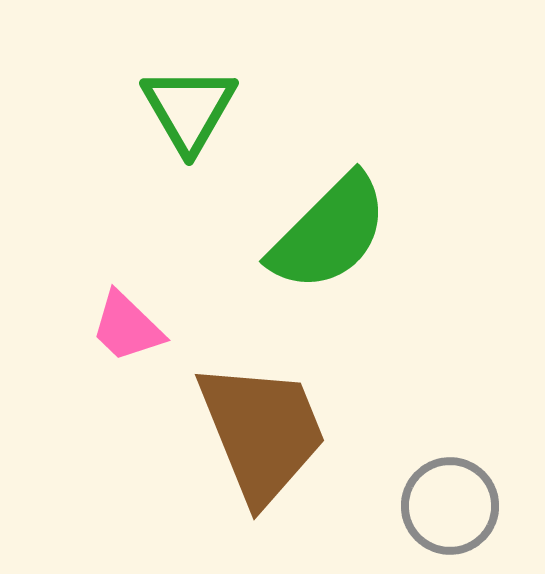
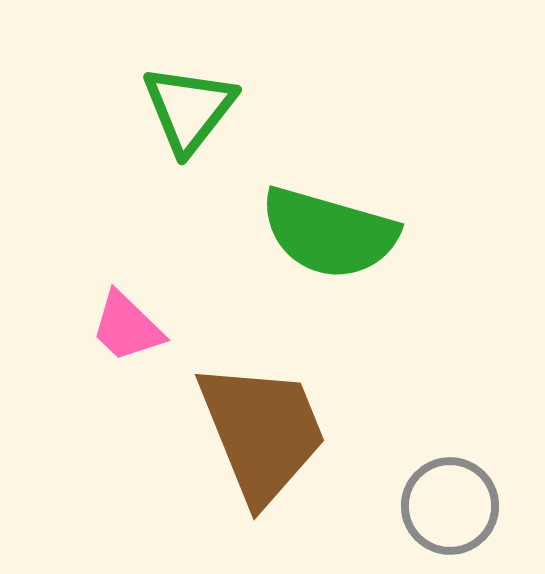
green triangle: rotated 8 degrees clockwise
green semicircle: rotated 61 degrees clockwise
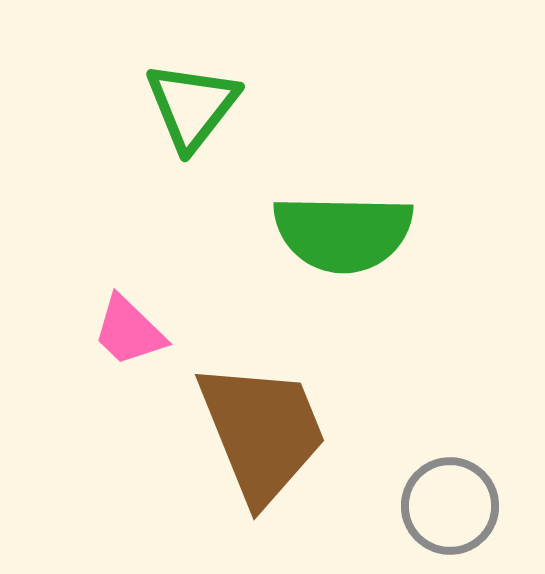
green triangle: moved 3 px right, 3 px up
green semicircle: moved 14 px right; rotated 15 degrees counterclockwise
pink trapezoid: moved 2 px right, 4 px down
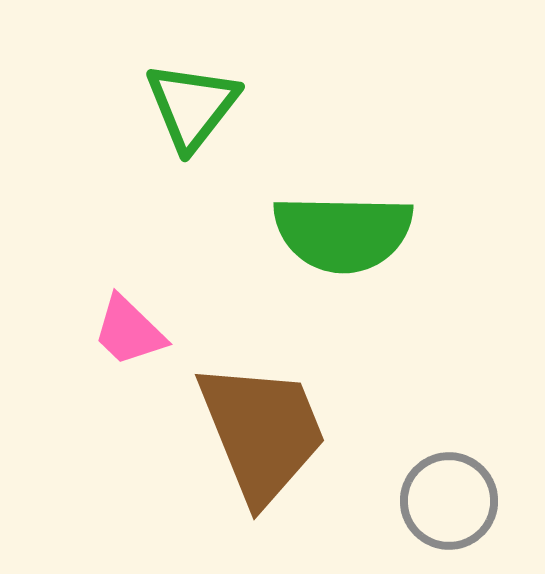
gray circle: moved 1 px left, 5 px up
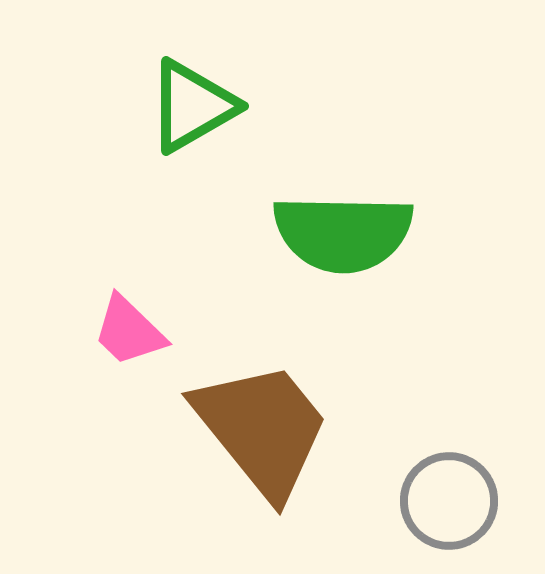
green triangle: rotated 22 degrees clockwise
brown trapezoid: moved 3 px up; rotated 17 degrees counterclockwise
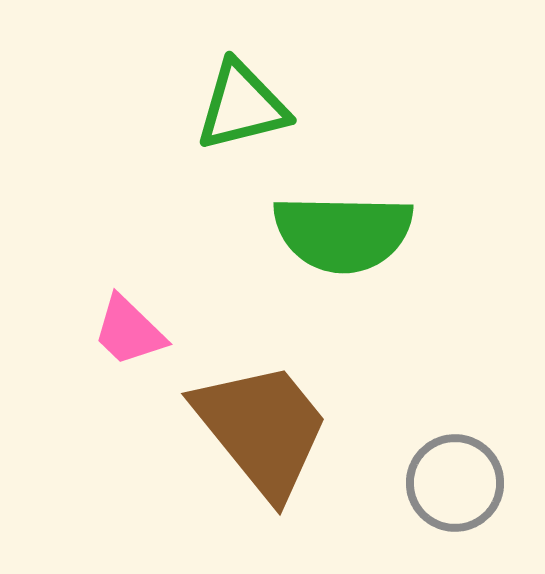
green triangle: moved 50 px right; rotated 16 degrees clockwise
gray circle: moved 6 px right, 18 px up
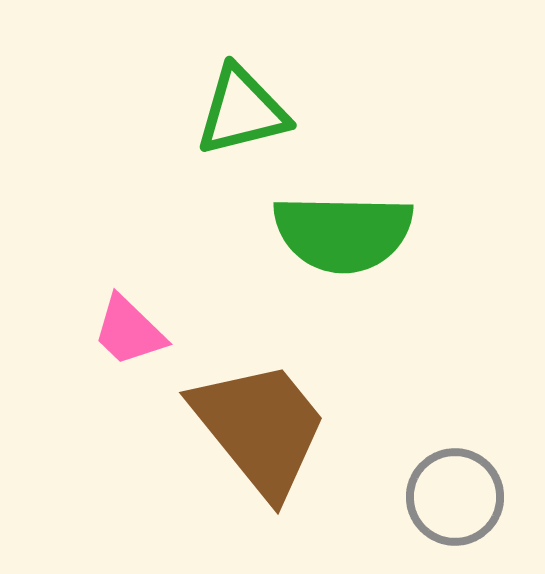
green triangle: moved 5 px down
brown trapezoid: moved 2 px left, 1 px up
gray circle: moved 14 px down
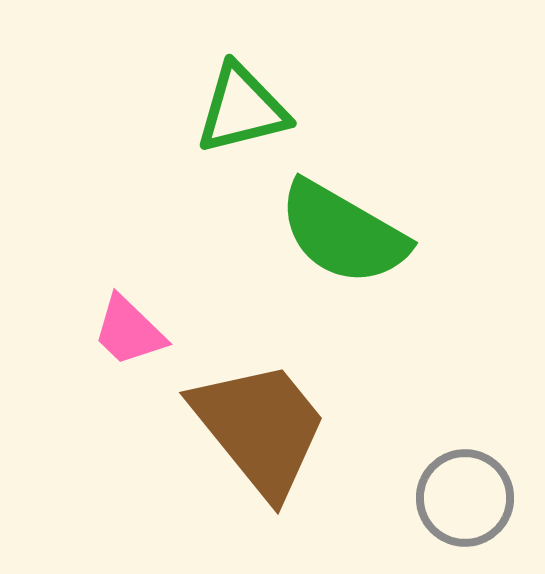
green triangle: moved 2 px up
green semicircle: rotated 29 degrees clockwise
gray circle: moved 10 px right, 1 px down
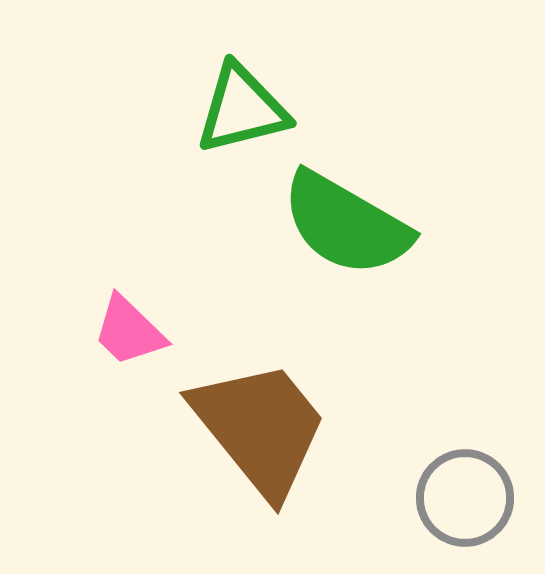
green semicircle: moved 3 px right, 9 px up
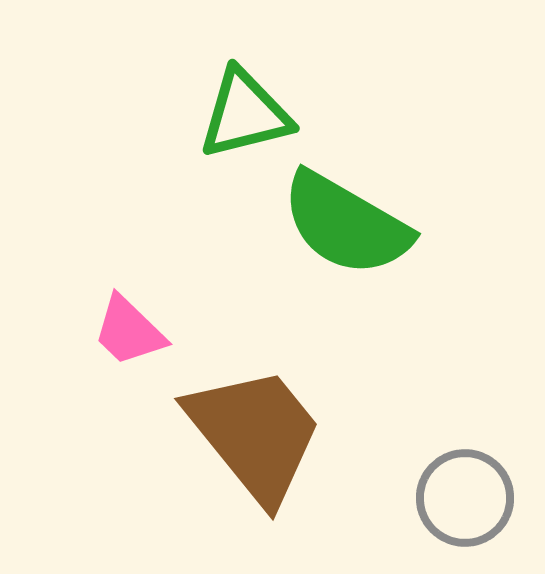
green triangle: moved 3 px right, 5 px down
brown trapezoid: moved 5 px left, 6 px down
